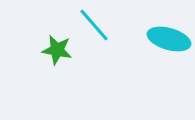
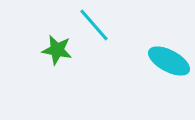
cyan ellipse: moved 22 px down; rotated 12 degrees clockwise
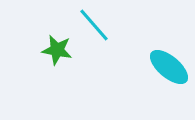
cyan ellipse: moved 6 px down; rotated 12 degrees clockwise
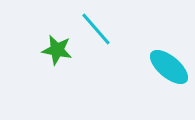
cyan line: moved 2 px right, 4 px down
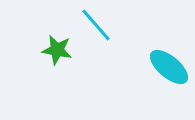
cyan line: moved 4 px up
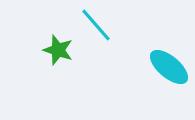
green star: moved 1 px right; rotated 8 degrees clockwise
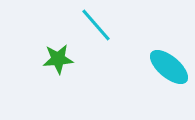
green star: moved 9 px down; rotated 24 degrees counterclockwise
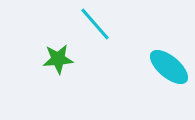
cyan line: moved 1 px left, 1 px up
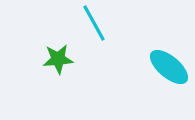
cyan line: moved 1 px left, 1 px up; rotated 12 degrees clockwise
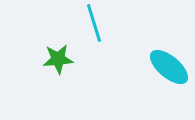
cyan line: rotated 12 degrees clockwise
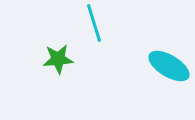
cyan ellipse: moved 1 px up; rotated 9 degrees counterclockwise
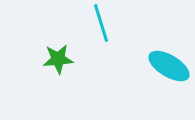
cyan line: moved 7 px right
